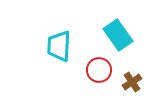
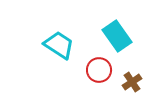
cyan rectangle: moved 1 px left, 1 px down
cyan trapezoid: moved 1 px up; rotated 120 degrees clockwise
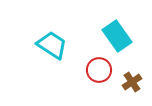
cyan trapezoid: moved 7 px left
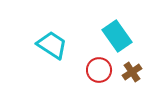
brown cross: moved 10 px up
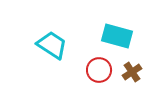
cyan rectangle: rotated 40 degrees counterclockwise
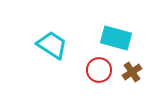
cyan rectangle: moved 1 px left, 2 px down
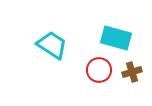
brown cross: rotated 18 degrees clockwise
